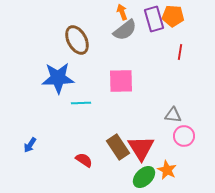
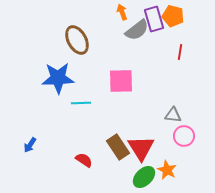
orange pentagon: rotated 10 degrees clockwise
gray semicircle: moved 12 px right
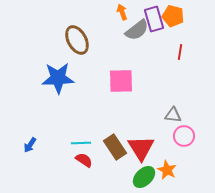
cyan line: moved 40 px down
brown rectangle: moved 3 px left
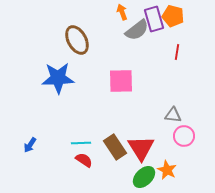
red line: moved 3 px left
